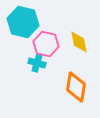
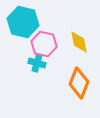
pink hexagon: moved 2 px left
orange diamond: moved 3 px right, 4 px up; rotated 12 degrees clockwise
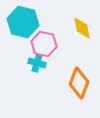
yellow diamond: moved 3 px right, 14 px up
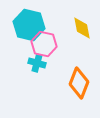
cyan hexagon: moved 6 px right, 3 px down
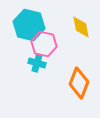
yellow diamond: moved 1 px left, 1 px up
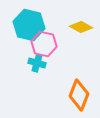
yellow diamond: rotated 50 degrees counterclockwise
orange diamond: moved 12 px down
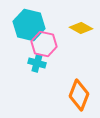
yellow diamond: moved 1 px down
